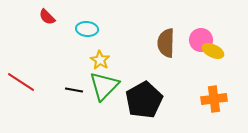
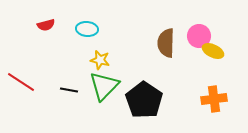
red semicircle: moved 1 px left, 8 px down; rotated 60 degrees counterclockwise
pink circle: moved 2 px left, 4 px up
yellow star: rotated 18 degrees counterclockwise
black line: moved 5 px left
black pentagon: rotated 9 degrees counterclockwise
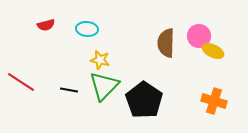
orange cross: moved 2 px down; rotated 25 degrees clockwise
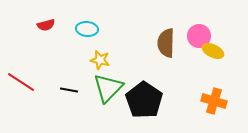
green triangle: moved 4 px right, 2 px down
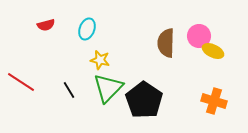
cyan ellipse: rotated 75 degrees counterclockwise
black line: rotated 48 degrees clockwise
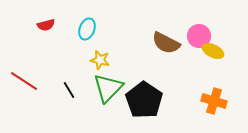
brown semicircle: rotated 64 degrees counterclockwise
red line: moved 3 px right, 1 px up
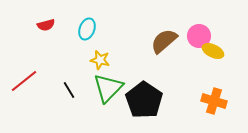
brown semicircle: moved 2 px left, 2 px up; rotated 112 degrees clockwise
red line: rotated 72 degrees counterclockwise
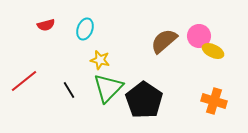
cyan ellipse: moved 2 px left
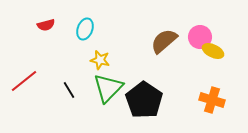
pink circle: moved 1 px right, 1 px down
orange cross: moved 2 px left, 1 px up
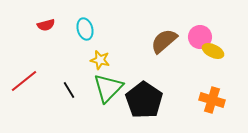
cyan ellipse: rotated 35 degrees counterclockwise
